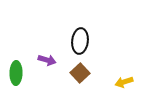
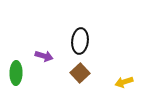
purple arrow: moved 3 px left, 4 px up
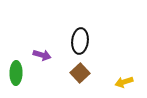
purple arrow: moved 2 px left, 1 px up
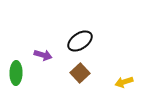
black ellipse: rotated 50 degrees clockwise
purple arrow: moved 1 px right
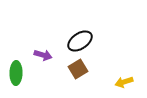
brown square: moved 2 px left, 4 px up; rotated 12 degrees clockwise
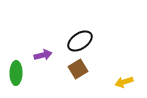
purple arrow: rotated 30 degrees counterclockwise
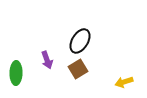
black ellipse: rotated 25 degrees counterclockwise
purple arrow: moved 4 px right, 5 px down; rotated 84 degrees clockwise
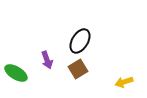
green ellipse: rotated 60 degrees counterclockwise
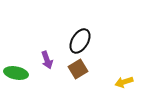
green ellipse: rotated 20 degrees counterclockwise
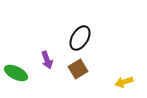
black ellipse: moved 3 px up
green ellipse: rotated 15 degrees clockwise
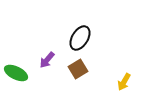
purple arrow: rotated 60 degrees clockwise
yellow arrow: rotated 42 degrees counterclockwise
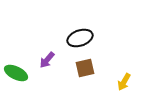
black ellipse: rotated 40 degrees clockwise
brown square: moved 7 px right, 1 px up; rotated 18 degrees clockwise
